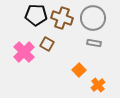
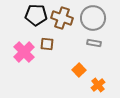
brown square: rotated 24 degrees counterclockwise
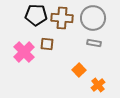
brown cross: rotated 15 degrees counterclockwise
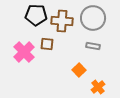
brown cross: moved 3 px down
gray rectangle: moved 1 px left, 3 px down
orange cross: moved 2 px down
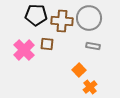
gray circle: moved 4 px left
pink cross: moved 2 px up
orange cross: moved 8 px left
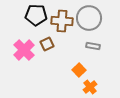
brown square: rotated 32 degrees counterclockwise
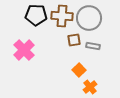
brown cross: moved 5 px up
brown square: moved 27 px right, 4 px up; rotated 16 degrees clockwise
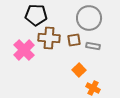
brown cross: moved 13 px left, 22 px down
orange cross: moved 3 px right, 1 px down; rotated 24 degrees counterclockwise
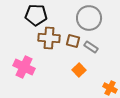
brown square: moved 1 px left, 1 px down; rotated 24 degrees clockwise
gray rectangle: moved 2 px left, 1 px down; rotated 24 degrees clockwise
pink cross: moved 17 px down; rotated 20 degrees counterclockwise
orange cross: moved 17 px right
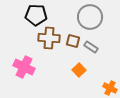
gray circle: moved 1 px right, 1 px up
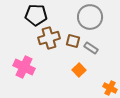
brown cross: rotated 20 degrees counterclockwise
gray rectangle: moved 1 px down
